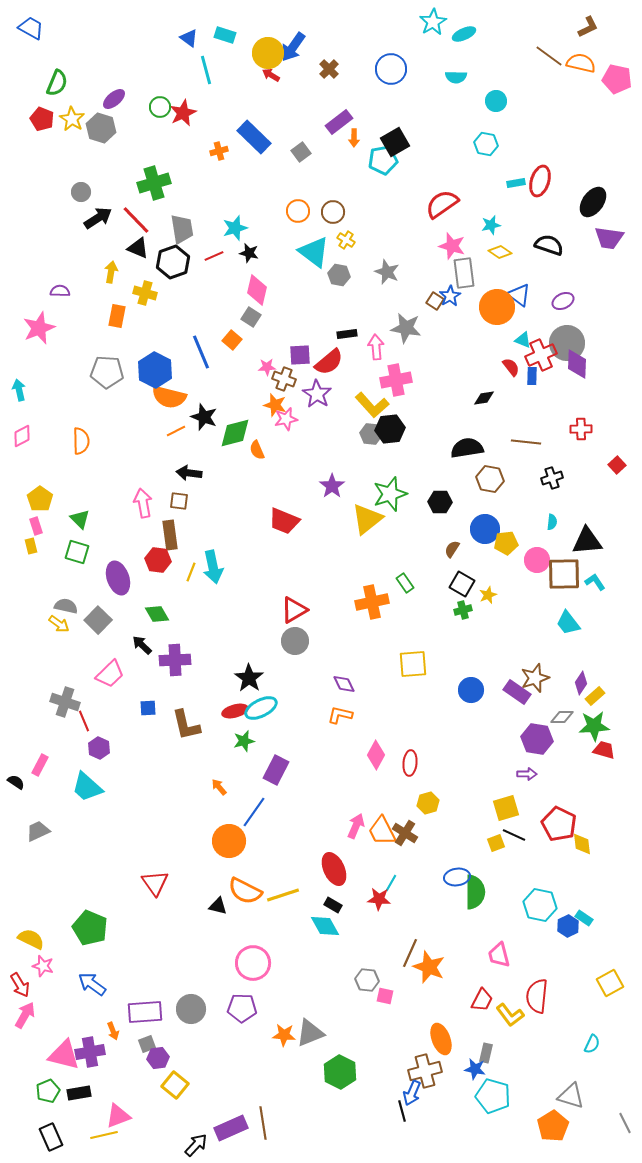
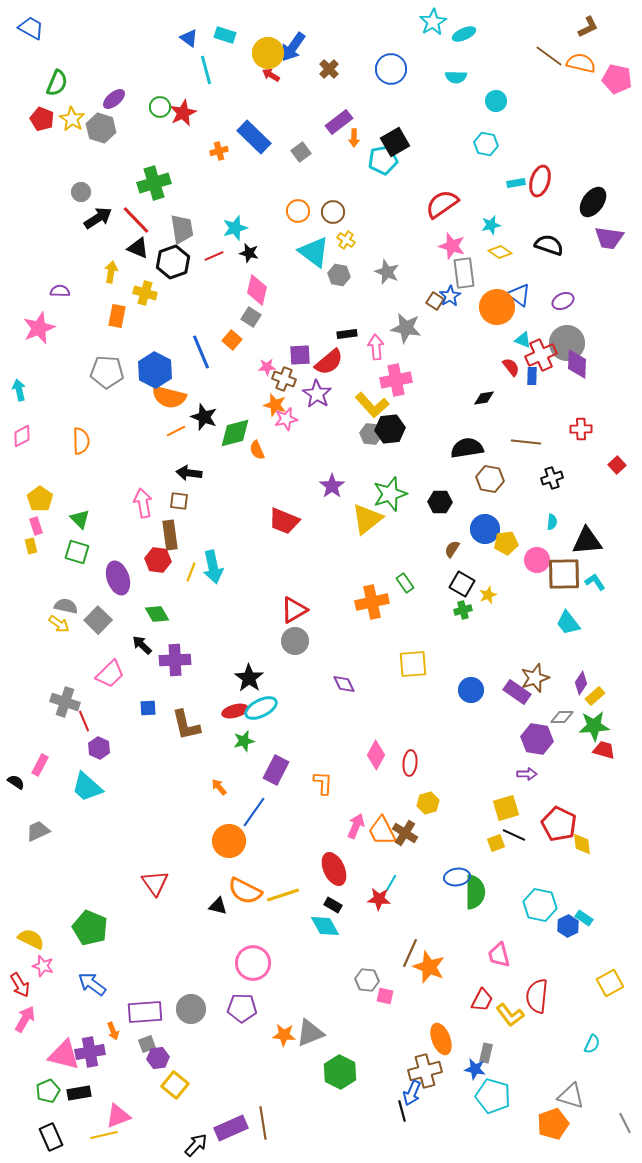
orange L-shape at (340, 715): moved 17 px left, 68 px down; rotated 80 degrees clockwise
pink arrow at (25, 1015): moved 4 px down
orange pentagon at (553, 1126): moved 2 px up; rotated 12 degrees clockwise
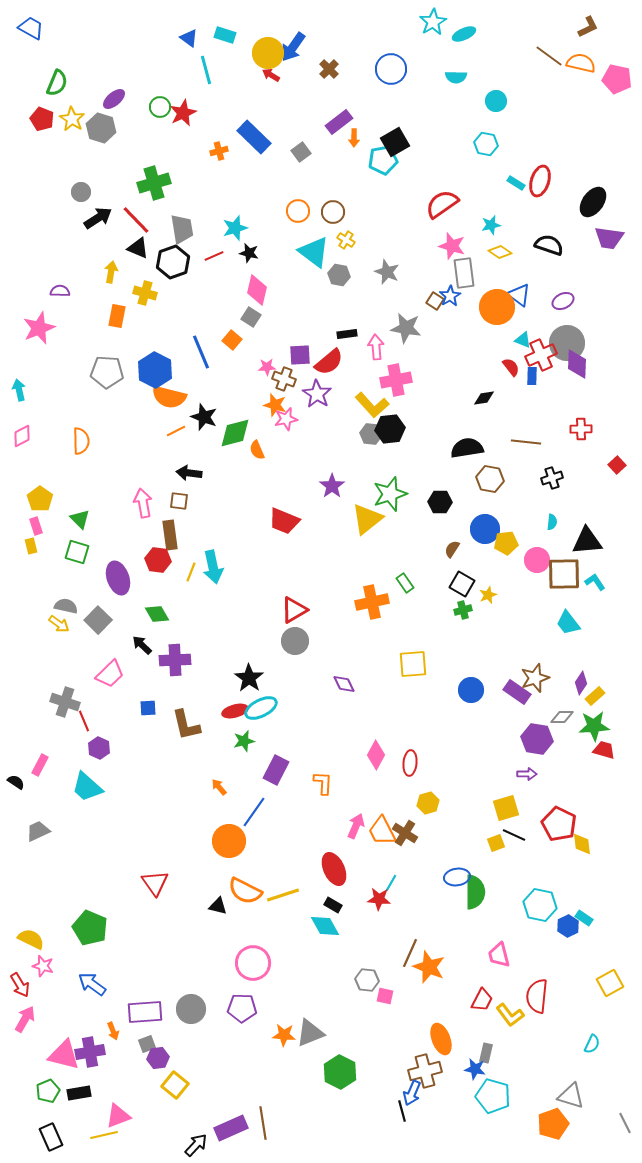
cyan rectangle at (516, 183): rotated 42 degrees clockwise
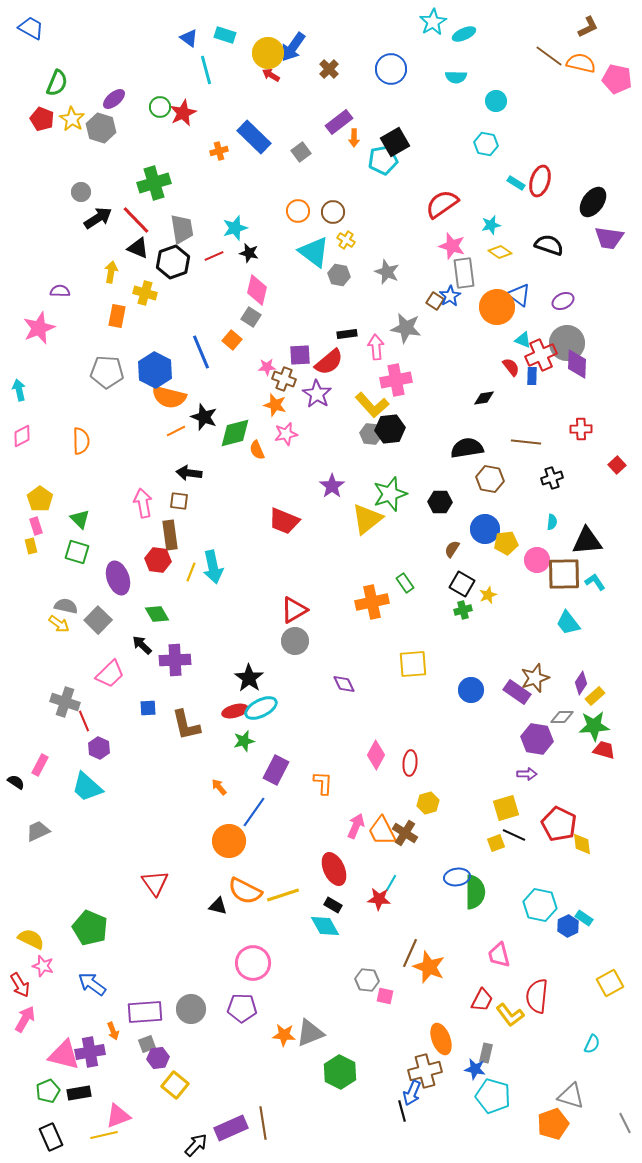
pink star at (286, 419): moved 15 px down
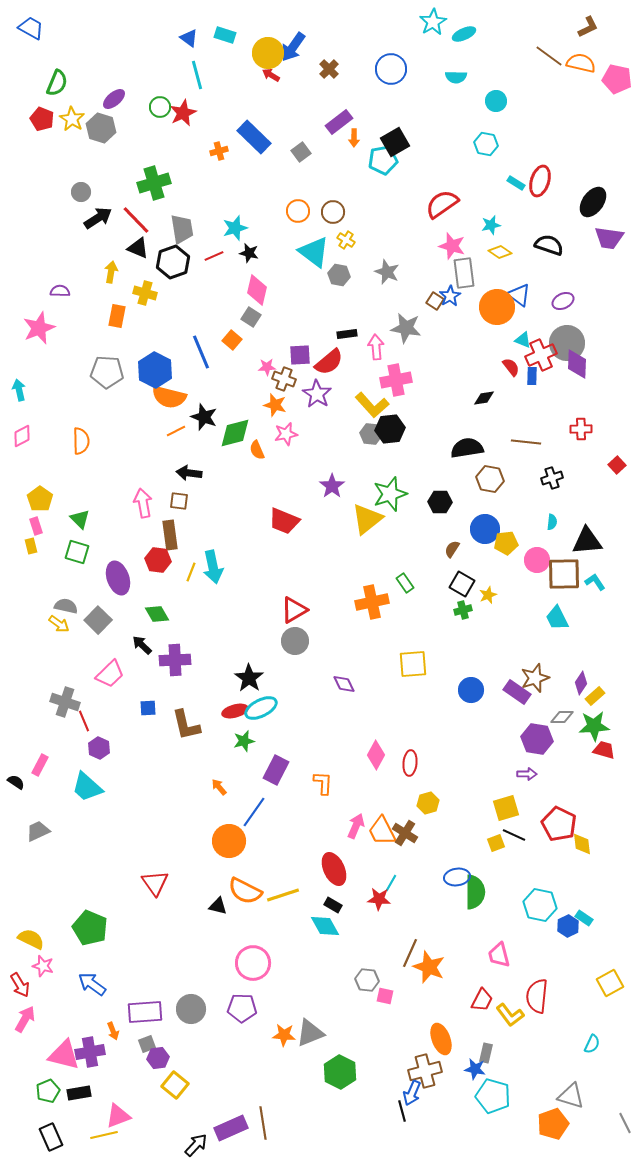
cyan line at (206, 70): moved 9 px left, 5 px down
cyan trapezoid at (568, 623): moved 11 px left, 5 px up; rotated 12 degrees clockwise
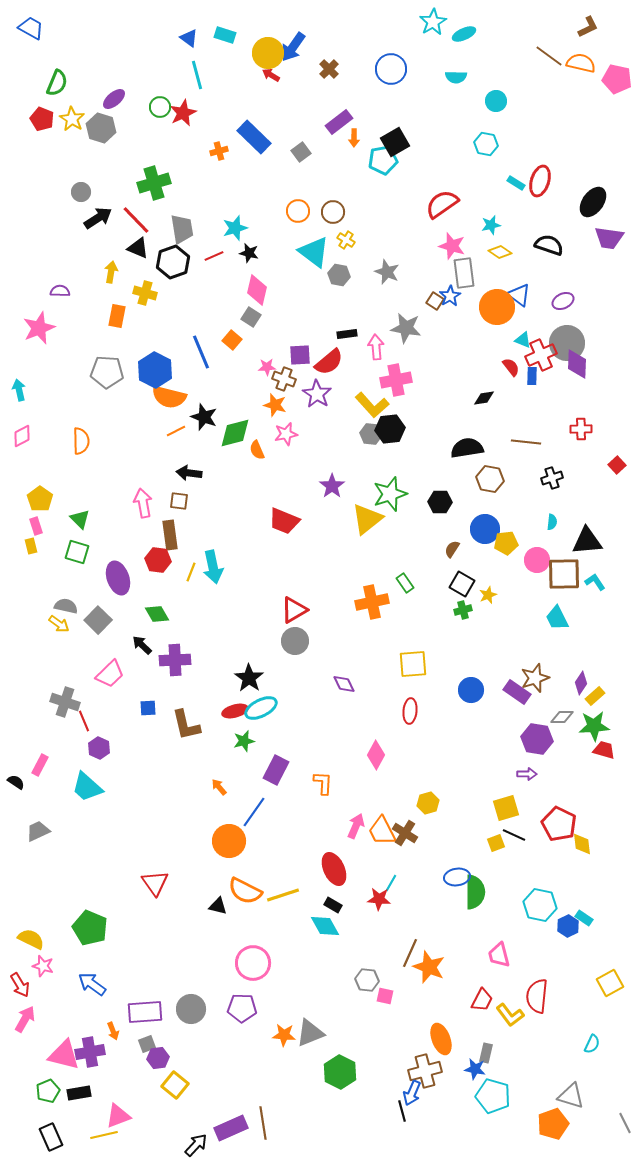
red ellipse at (410, 763): moved 52 px up
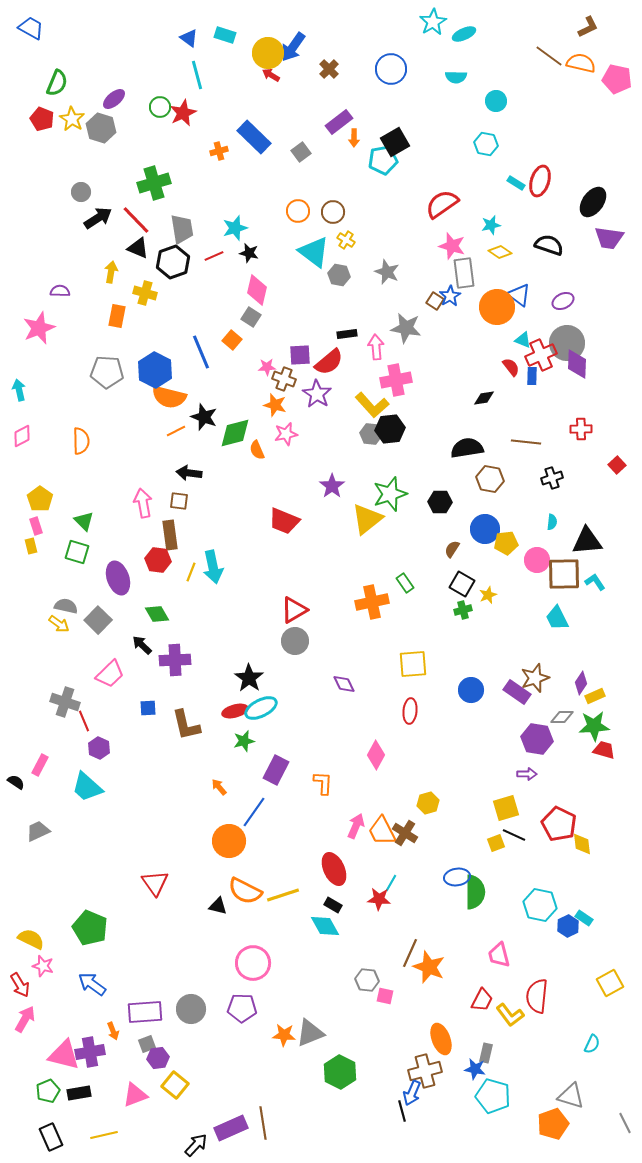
green triangle at (80, 519): moved 4 px right, 2 px down
yellow rectangle at (595, 696): rotated 18 degrees clockwise
pink triangle at (118, 1116): moved 17 px right, 21 px up
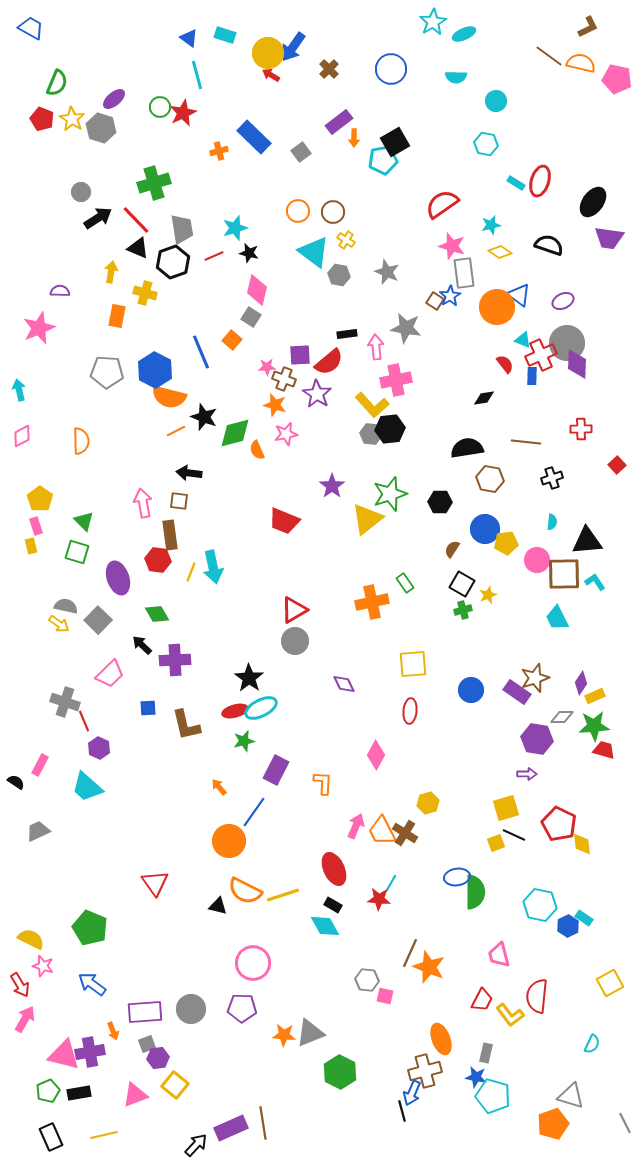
red semicircle at (511, 367): moved 6 px left, 3 px up
blue star at (475, 1069): moved 1 px right, 8 px down
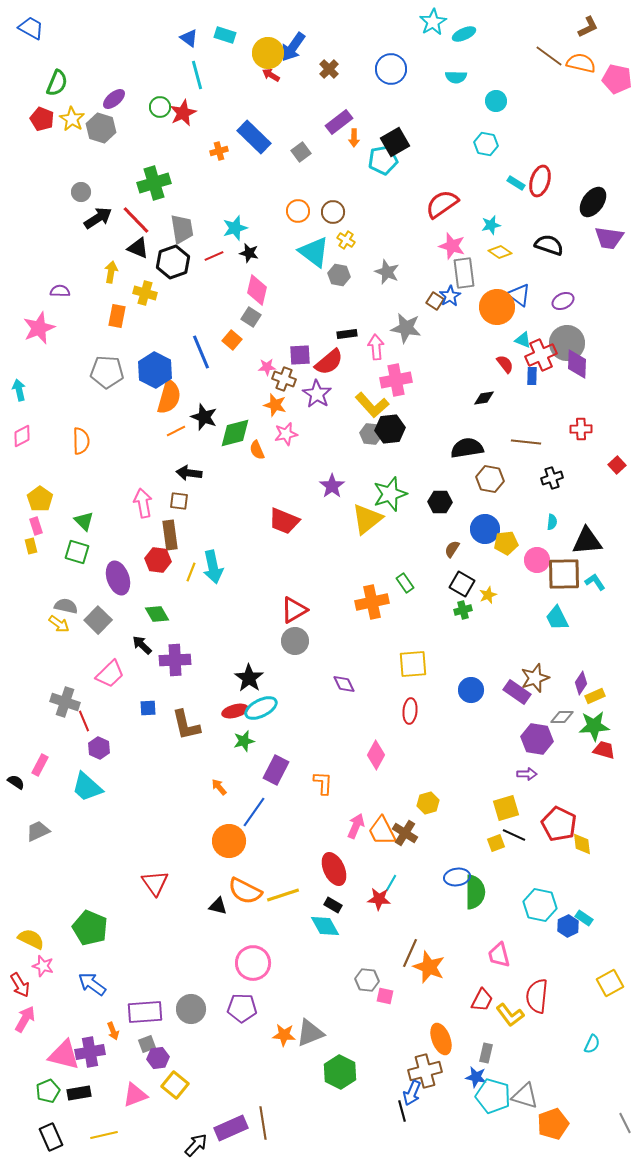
orange semicircle at (169, 397): rotated 88 degrees counterclockwise
gray triangle at (571, 1096): moved 46 px left
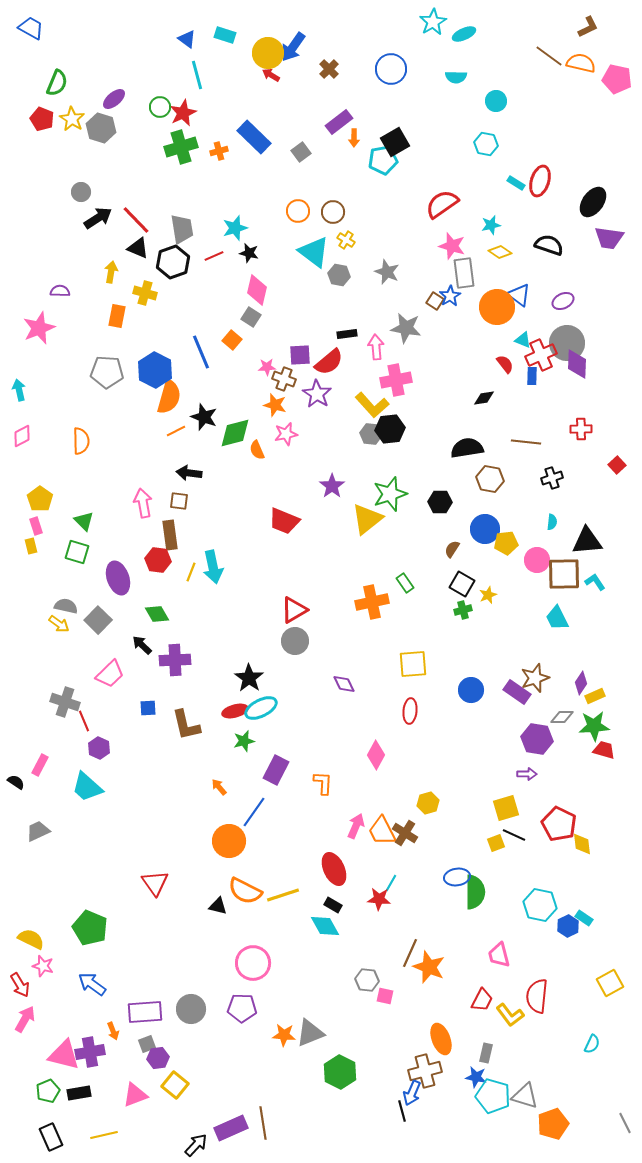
blue triangle at (189, 38): moved 2 px left, 1 px down
green cross at (154, 183): moved 27 px right, 36 px up
